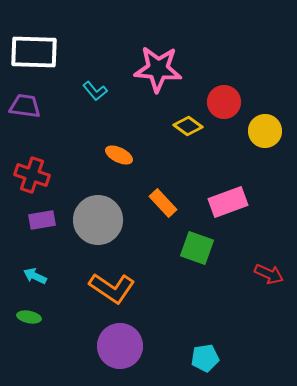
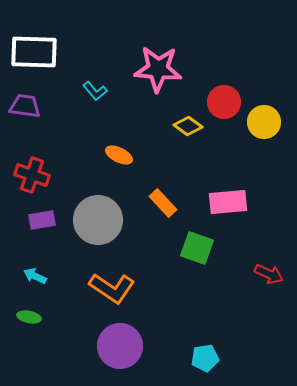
yellow circle: moved 1 px left, 9 px up
pink rectangle: rotated 15 degrees clockwise
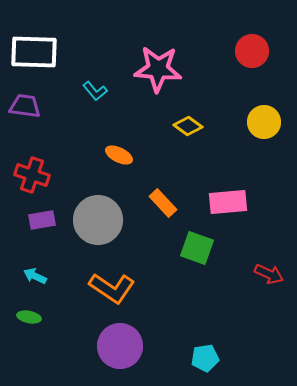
red circle: moved 28 px right, 51 px up
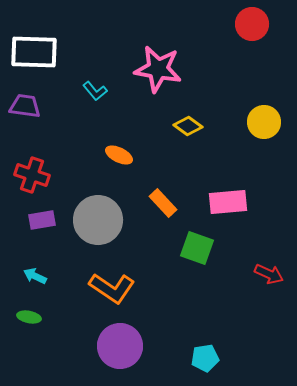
red circle: moved 27 px up
pink star: rotated 6 degrees clockwise
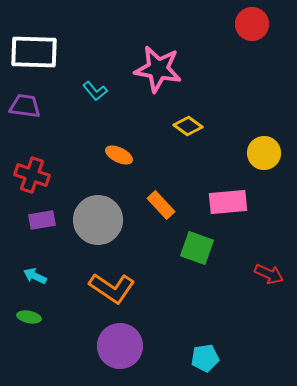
yellow circle: moved 31 px down
orange rectangle: moved 2 px left, 2 px down
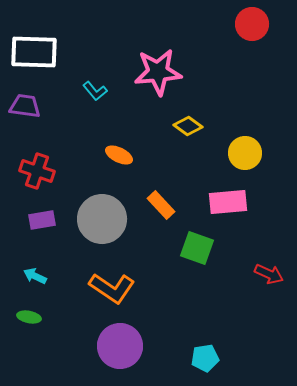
pink star: moved 3 px down; rotated 15 degrees counterclockwise
yellow circle: moved 19 px left
red cross: moved 5 px right, 4 px up
gray circle: moved 4 px right, 1 px up
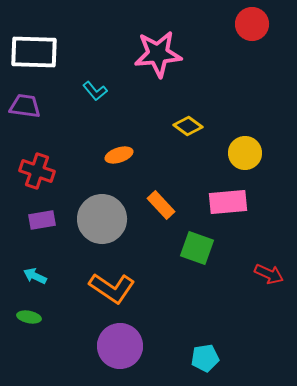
pink star: moved 18 px up
orange ellipse: rotated 44 degrees counterclockwise
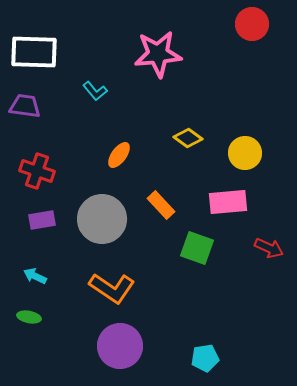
yellow diamond: moved 12 px down
orange ellipse: rotated 36 degrees counterclockwise
red arrow: moved 26 px up
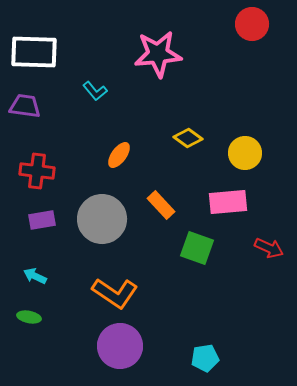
red cross: rotated 12 degrees counterclockwise
orange L-shape: moved 3 px right, 5 px down
